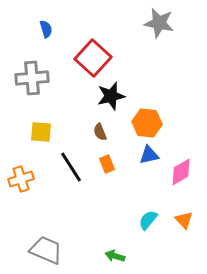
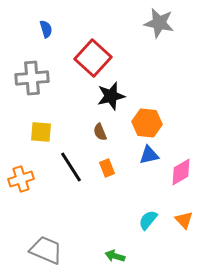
orange rectangle: moved 4 px down
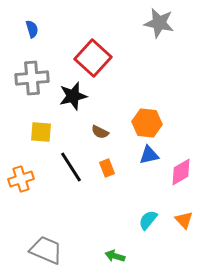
blue semicircle: moved 14 px left
black star: moved 38 px left
brown semicircle: rotated 42 degrees counterclockwise
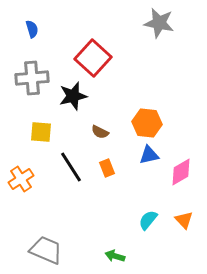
orange cross: rotated 15 degrees counterclockwise
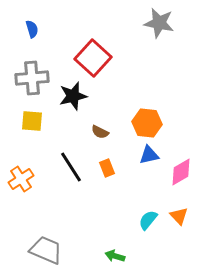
yellow square: moved 9 px left, 11 px up
orange triangle: moved 5 px left, 4 px up
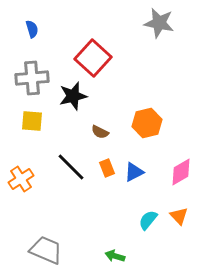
orange hexagon: rotated 20 degrees counterclockwise
blue triangle: moved 15 px left, 17 px down; rotated 15 degrees counterclockwise
black line: rotated 12 degrees counterclockwise
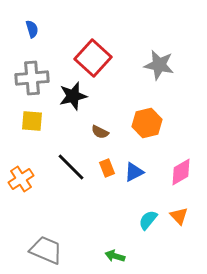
gray star: moved 42 px down
